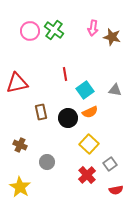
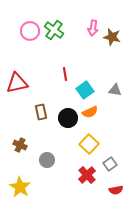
gray circle: moved 2 px up
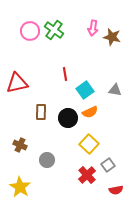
brown rectangle: rotated 14 degrees clockwise
gray square: moved 2 px left, 1 px down
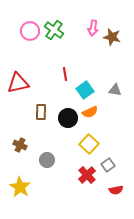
red triangle: moved 1 px right
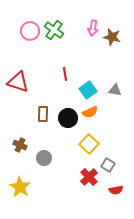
red triangle: moved 1 px up; rotated 30 degrees clockwise
cyan square: moved 3 px right
brown rectangle: moved 2 px right, 2 px down
gray circle: moved 3 px left, 2 px up
gray square: rotated 24 degrees counterclockwise
red cross: moved 2 px right, 2 px down
